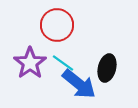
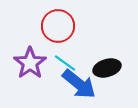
red circle: moved 1 px right, 1 px down
cyan line: moved 2 px right
black ellipse: rotated 60 degrees clockwise
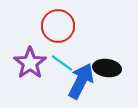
cyan line: moved 3 px left
black ellipse: rotated 24 degrees clockwise
blue arrow: moved 2 px right, 3 px up; rotated 102 degrees counterclockwise
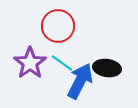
blue arrow: moved 1 px left
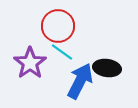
cyan line: moved 11 px up
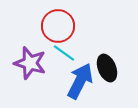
cyan line: moved 2 px right, 1 px down
purple star: rotated 20 degrees counterclockwise
black ellipse: rotated 60 degrees clockwise
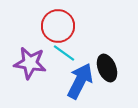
purple star: rotated 8 degrees counterclockwise
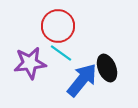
cyan line: moved 3 px left
purple star: rotated 16 degrees counterclockwise
blue arrow: moved 2 px right, 1 px up; rotated 12 degrees clockwise
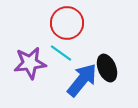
red circle: moved 9 px right, 3 px up
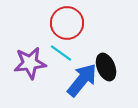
black ellipse: moved 1 px left, 1 px up
